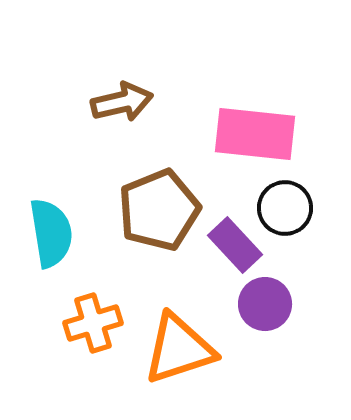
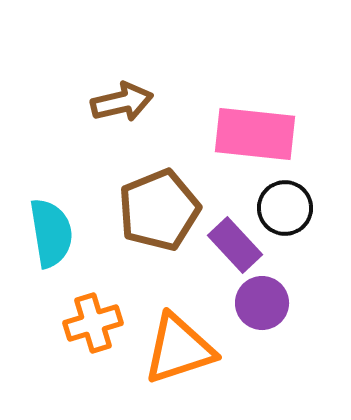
purple circle: moved 3 px left, 1 px up
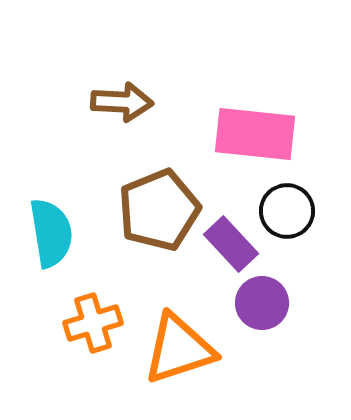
brown arrow: rotated 16 degrees clockwise
black circle: moved 2 px right, 3 px down
purple rectangle: moved 4 px left, 1 px up
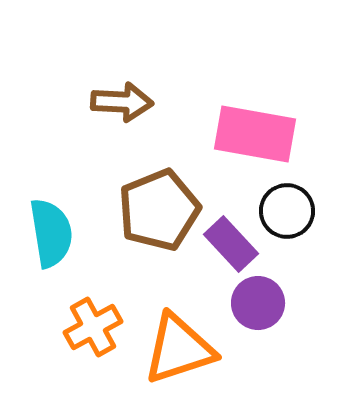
pink rectangle: rotated 4 degrees clockwise
purple circle: moved 4 px left
orange cross: moved 4 px down; rotated 12 degrees counterclockwise
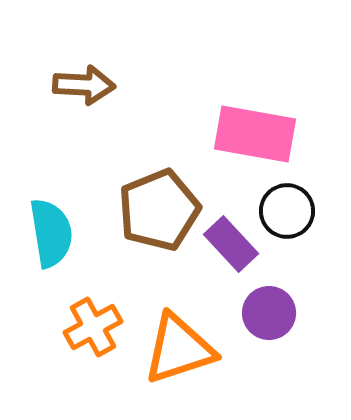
brown arrow: moved 38 px left, 17 px up
purple circle: moved 11 px right, 10 px down
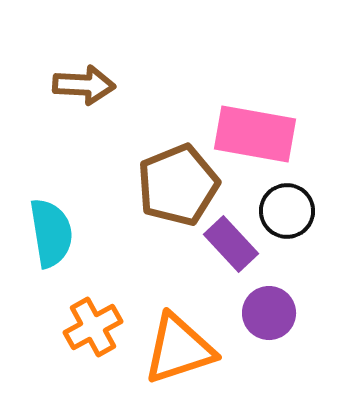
brown pentagon: moved 19 px right, 25 px up
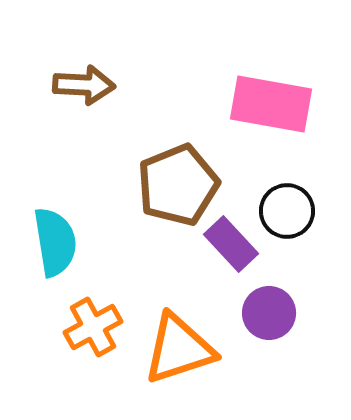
pink rectangle: moved 16 px right, 30 px up
cyan semicircle: moved 4 px right, 9 px down
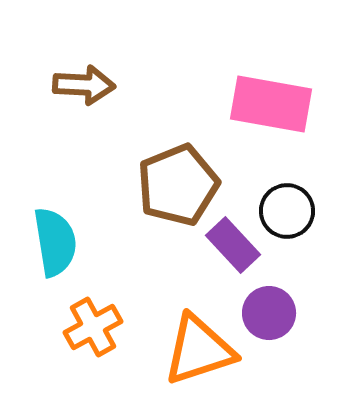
purple rectangle: moved 2 px right, 1 px down
orange triangle: moved 20 px right, 1 px down
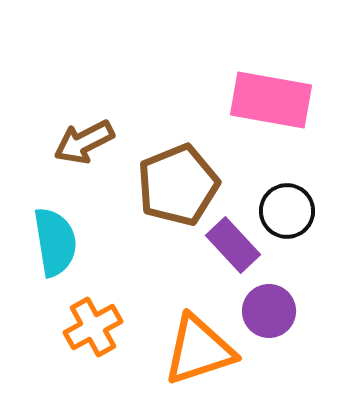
brown arrow: moved 57 px down; rotated 150 degrees clockwise
pink rectangle: moved 4 px up
purple circle: moved 2 px up
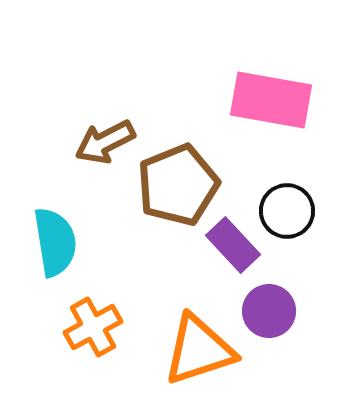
brown arrow: moved 21 px right
